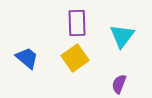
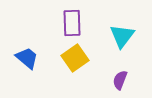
purple rectangle: moved 5 px left
purple semicircle: moved 1 px right, 4 px up
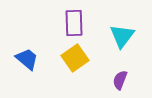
purple rectangle: moved 2 px right
blue trapezoid: moved 1 px down
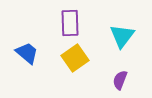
purple rectangle: moved 4 px left
blue trapezoid: moved 6 px up
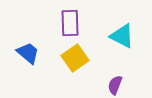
cyan triangle: rotated 40 degrees counterclockwise
blue trapezoid: moved 1 px right
purple semicircle: moved 5 px left, 5 px down
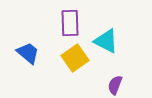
cyan triangle: moved 16 px left, 5 px down
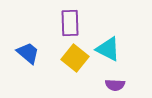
cyan triangle: moved 2 px right, 8 px down
yellow square: rotated 16 degrees counterclockwise
purple semicircle: rotated 108 degrees counterclockwise
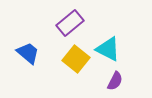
purple rectangle: rotated 52 degrees clockwise
yellow square: moved 1 px right, 1 px down
purple semicircle: moved 4 px up; rotated 66 degrees counterclockwise
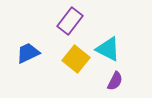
purple rectangle: moved 2 px up; rotated 12 degrees counterclockwise
blue trapezoid: rotated 65 degrees counterclockwise
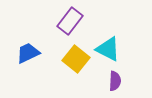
purple semicircle: rotated 24 degrees counterclockwise
